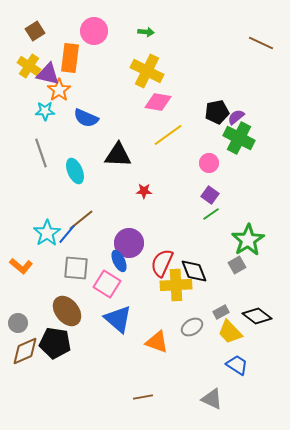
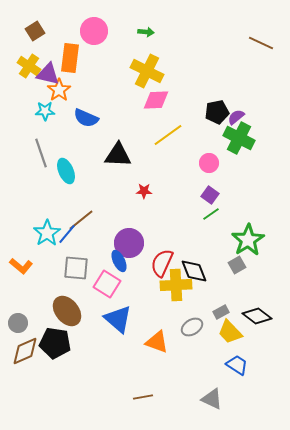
pink diamond at (158, 102): moved 2 px left, 2 px up; rotated 12 degrees counterclockwise
cyan ellipse at (75, 171): moved 9 px left
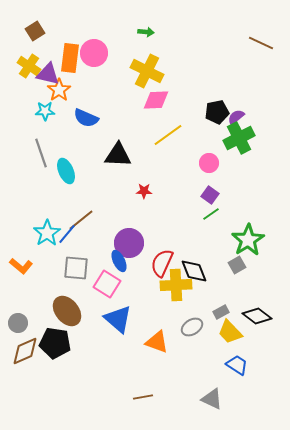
pink circle at (94, 31): moved 22 px down
green cross at (239, 138): rotated 36 degrees clockwise
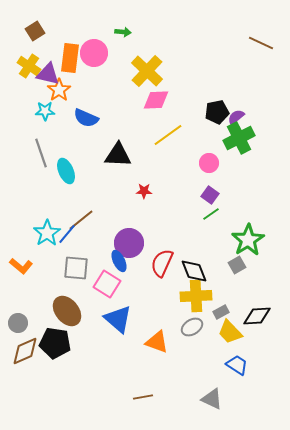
green arrow at (146, 32): moved 23 px left
yellow cross at (147, 71): rotated 16 degrees clockwise
yellow cross at (176, 285): moved 20 px right, 11 px down
black diamond at (257, 316): rotated 40 degrees counterclockwise
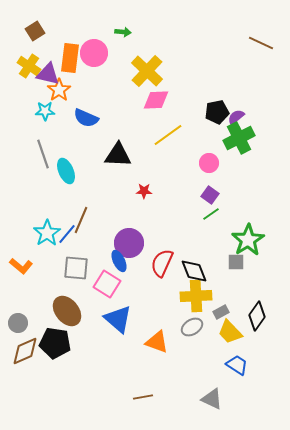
gray line at (41, 153): moved 2 px right, 1 px down
brown line at (81, 220): rotated 28 degrees counterclockwise
gray square at (237, 265): moved 1 px left, 3 px up; rotated 30 degrees clockwise
black diamond at (257, 316): rotated 52 degrees counterclockwise
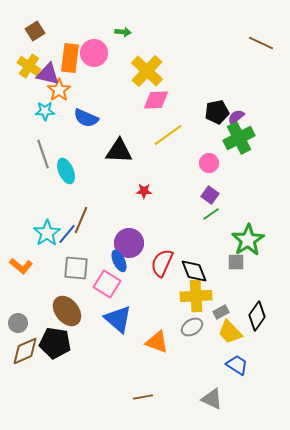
black triangle at (118, 155): moved 1 px right, 4 px up
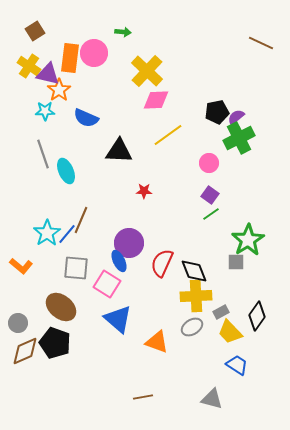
brown ellipse at (67, 311): moved 6 px left, 4 px up; rotated 12 degrees counterclockwise
black pentagon at (55, 343): rotated 12 degrees clockwise
gray triangle at (212, 399): rotated 10 degrees counterclockwise
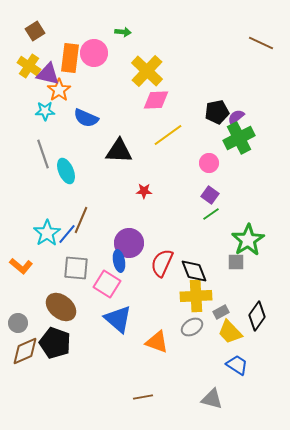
blue ellipse at (119, 261): rotated 15 degrees clockwise
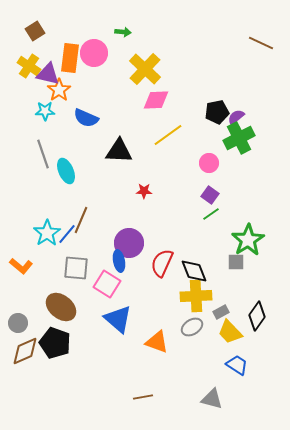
yellow cross at (147, 71): moved 2 px left, 2 px up
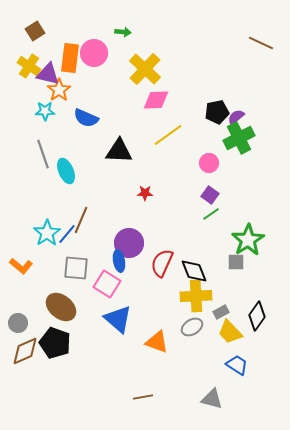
red star at (144, 191): moved 1 px right, 2 px down
